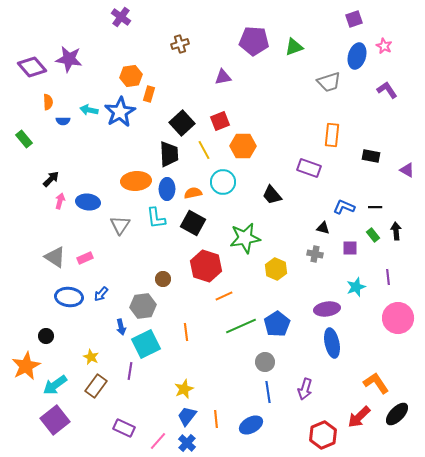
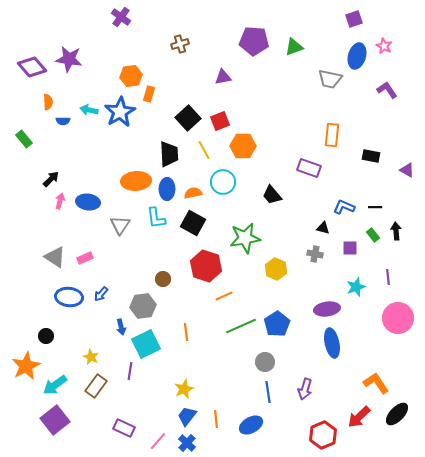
gray trapezoid at (329, 82): moved 1 px right, 3 px up; rotated 30 degrees clockwise
black square at (182, 123): moved 6 px right, 5 px up
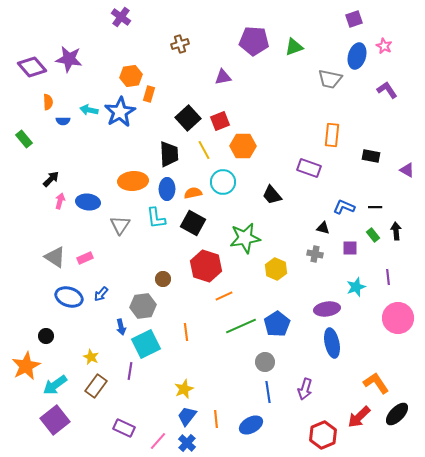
orange ellipse at (136, 181): moved 3 px left
blue ellipse at (69, 297): rotated 12 degrees clockwise
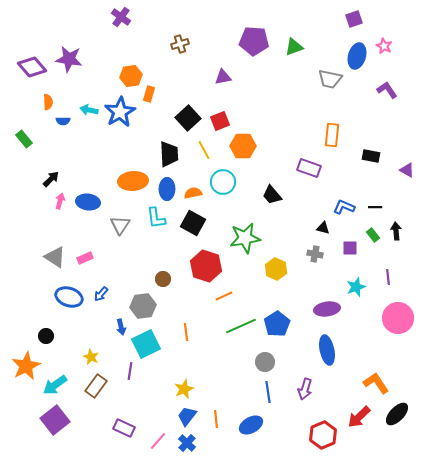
blue ellipse at (332, 343): moved 5 px left, 7 px down
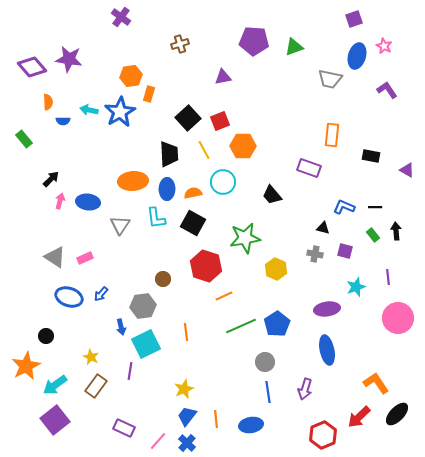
purple square at (350, 248): moved 5 px left, 3 px down; rotated 14 degrees clockwise
blue ellipse at (251, 425): rotated 20 degrees clockwise
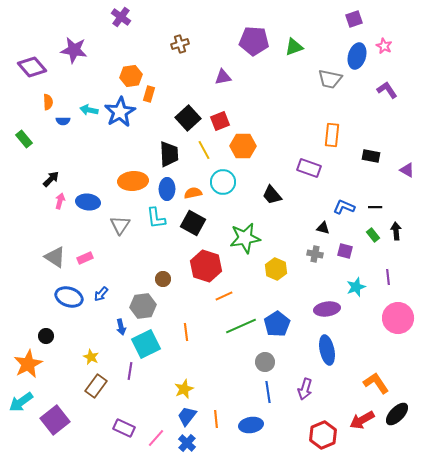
purple star at (69, 59): moved 5 px right, 9 px up
orange star at (26, 366): moved 2 px right, 2 px up
cyan arrow at (55, 385): moved 34 px left, 17 px down
red arrow at (359, 417): moved 3 px right, 3 px down; rotated 15 degrees clockwise
pink line at (158, 441): moved 2 px left, 3 px up
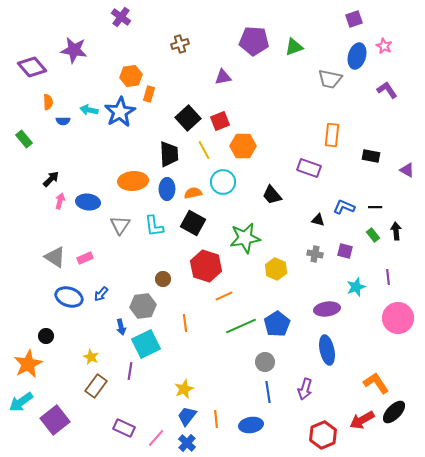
cyan L-shape at (156, 218): moved 2 px left, 8 px down
black triangle at (323, 228): moved 5 px left, 8 px up
orange line at (186, 332): moved 1 px left, 9 px up
black ellipse at (397, 414): moved 3 px left, 2 px up
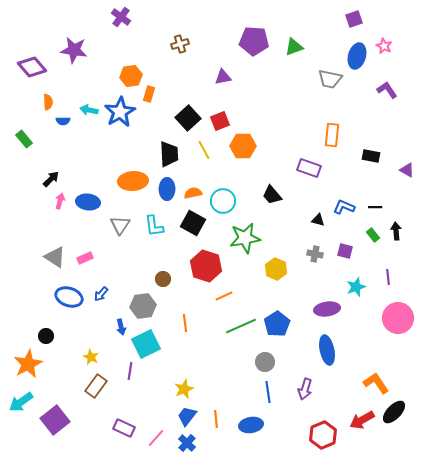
cyan circle at (223, 182): moved 19 px down
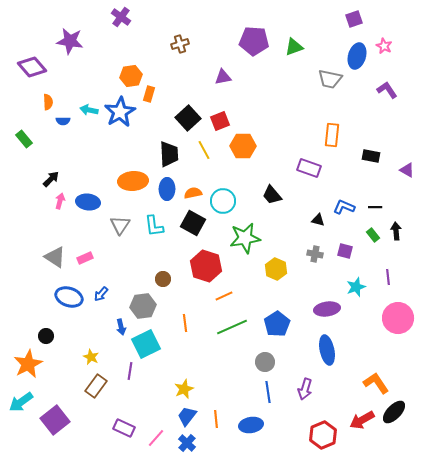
purple star at (74, 50): moved 4 px left, 9 px up
green line at (241, 326): moved 9 px left, 1 px down
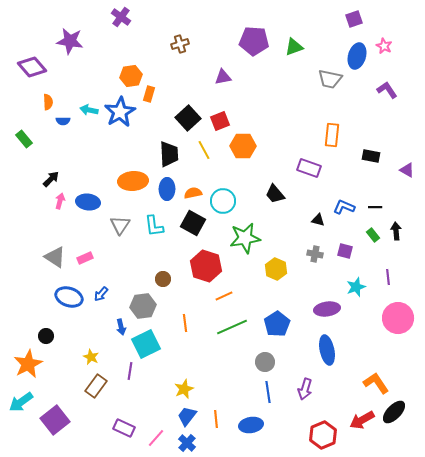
black trapezoid at (272, 195): moved 3 px right, 1 px up
